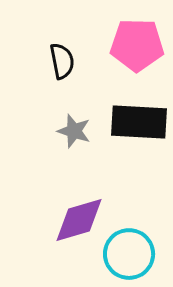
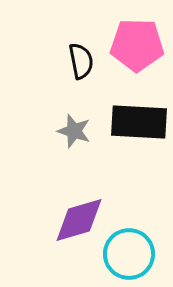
black semicircle: moved 19 px right
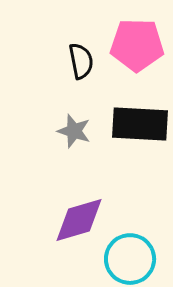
black rectangle: moved 1 px right, 2 px down
cyan circle: moved 1 px right, 5 px down
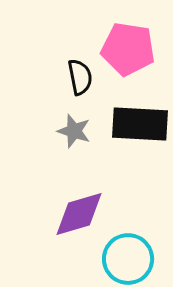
pink pentagon: moved 9 px left, 4 px down; rotated 8 degrees clockwise
black semicircle: moved 1 px left, 16 px down
purple diamond: moved 6 px up
cyan circle: moved 2 px left
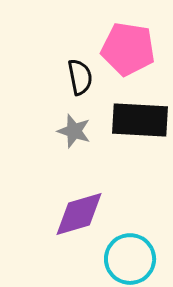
black rectangle: moved 4 px up
cyan circle: moved 2 px right
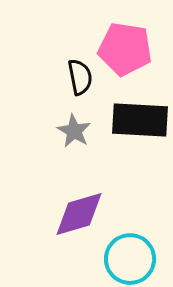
pink pentagon: moved 3 px left
gray star: rotated 12 degrees clockwise
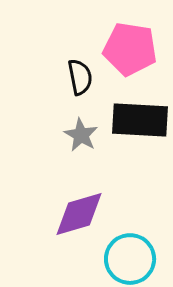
pink pentagon: moved 5 px right
gray star: moved 7 px right, 4 px down
